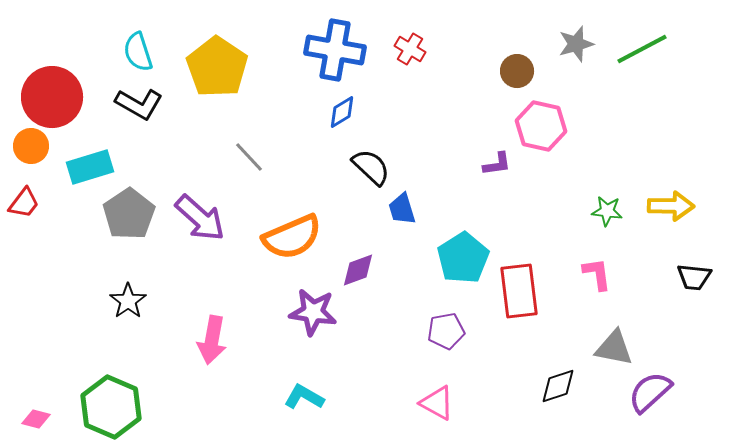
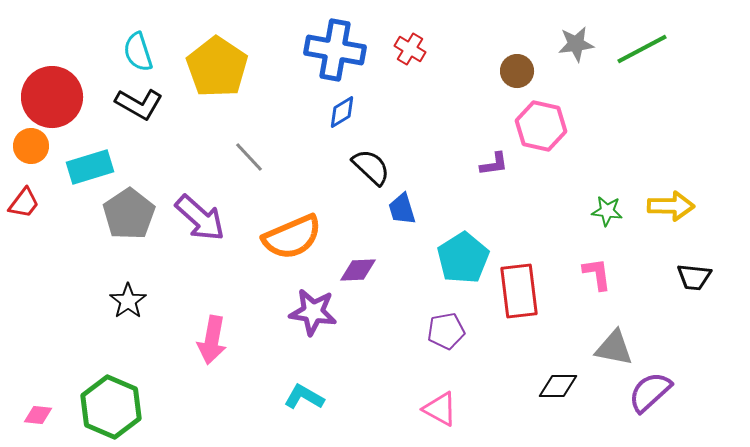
gray star: rotated 9 degrees clockwise
purple L-shape: moved 3 px left
purple diamond: rotated 18 degrees clockwise
black diamond: rotated 18 degrees clockwise
pink triangle: moved 3 px right, 6 px down
pink diamond: moved 2 px right, 4 px up; rotated 8 degrees counterclockwise
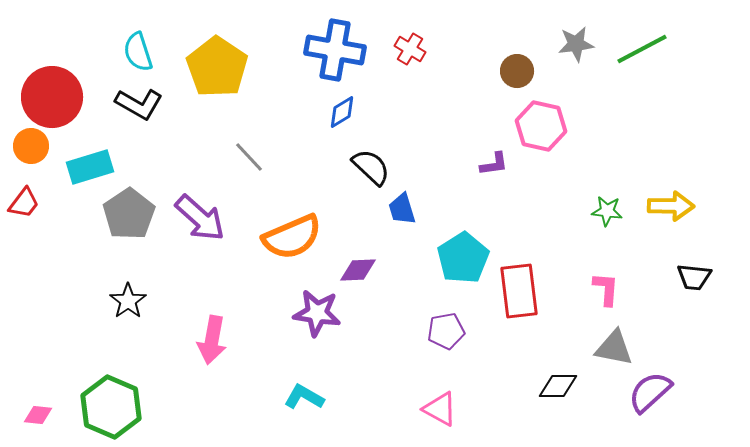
pink L-shape: moved 9 px right, 15 px down; rotated 12 degrees clockwise
purple star: moved 4 px right, 1 px down
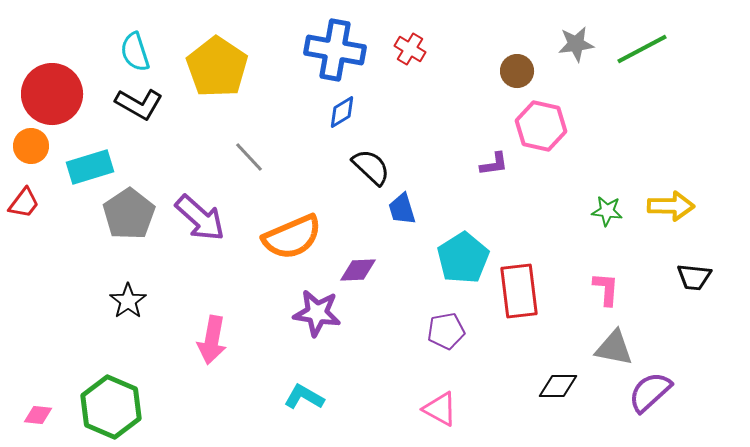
cyan semicircle: moved 3 px left
red circle: moved 3 px up
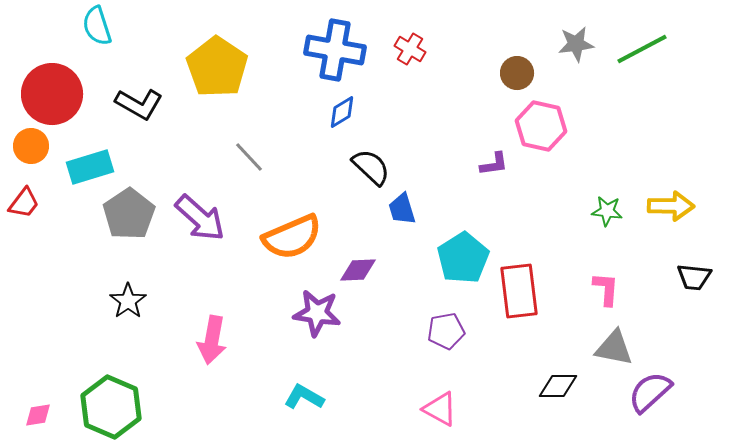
cyan semicircle: moved 38 px left, 26 px up
brown circle: moved 2 px down
pink diamond: rotated 16 degrees counterclockwise
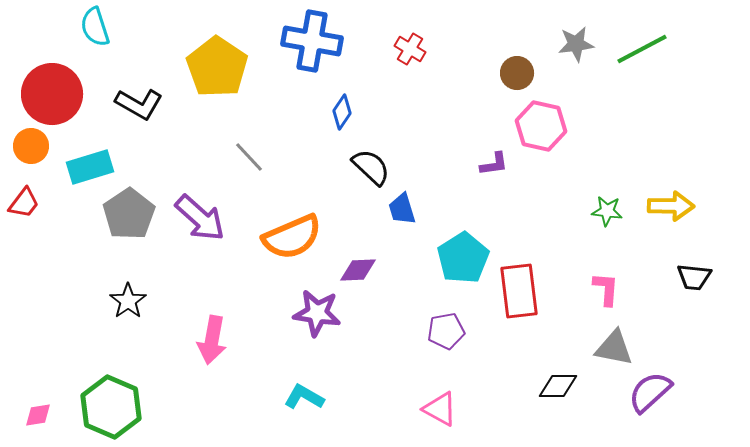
cyan semicircle: moved 2 px left, 1 px down
blue cross: moved 23 px left, 9 px up
blue diamond: rotated 24 degrees counterclockwise
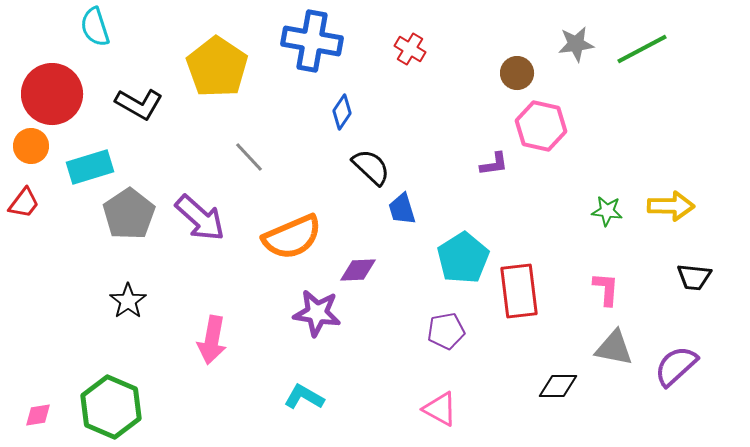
purple semicircle: moved 26 px right, 26 px up
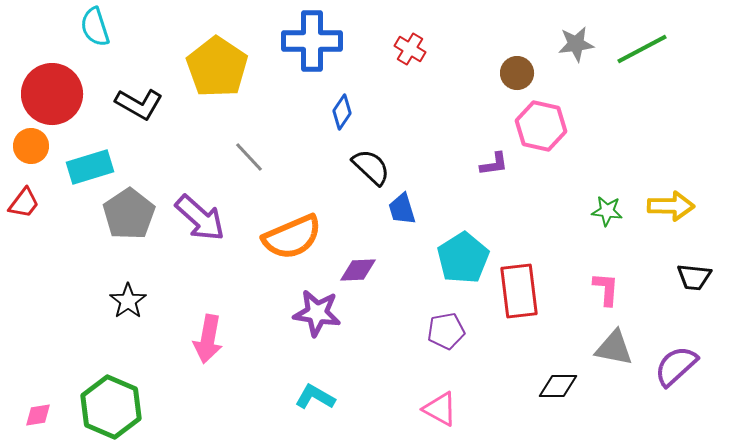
blue cross: rotated 10 degrees counterclockwise
pink arrow: moved 4 px left, 1 px up
cyan L-shape: moved 11 px right
